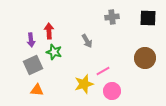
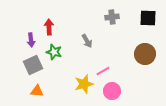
red arrow: moved 4 px up
brown circle: moved 4 px up
orange triangle: moved 1 px down
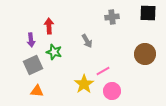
black square: moved 5 px up
red arrow: moved 1 px up
yellow star: rotated 18 degrees counterclockwise
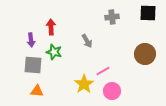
red arrow: moved 2 px right, 1 px down
gray square: rotated 30 degrees clockwise
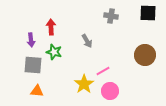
gray cross: moved 1 px left, 1 px up; rotated 16 degrees clockwise
brown circle: moved 1 px down
pink circle: moved 2 px left
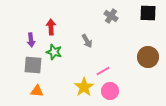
gray cross: rotated 24 degrees clockwise
brown circle: moved 3 px right, 2 px down
yellow star: moved 3 px down
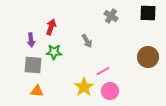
red arrow: rotated 21 degrees clockwise
green star: rotated 14 degrees counterclockwise
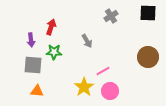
gray cross: rotated 24 degrees clockwise
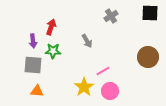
black square: moved 2 px right
purple arrow: moved 2 px right, 1 px down
green star: moved 1 px left, 1 px up
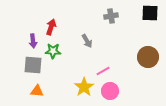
gray cross: rotated 24 degrees clockwise
